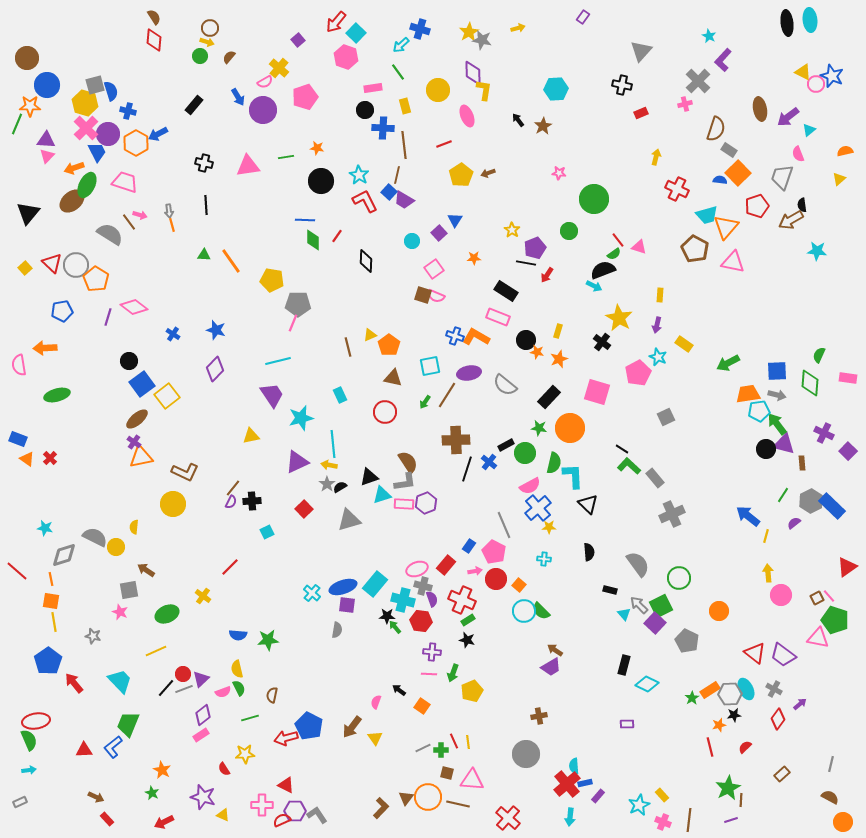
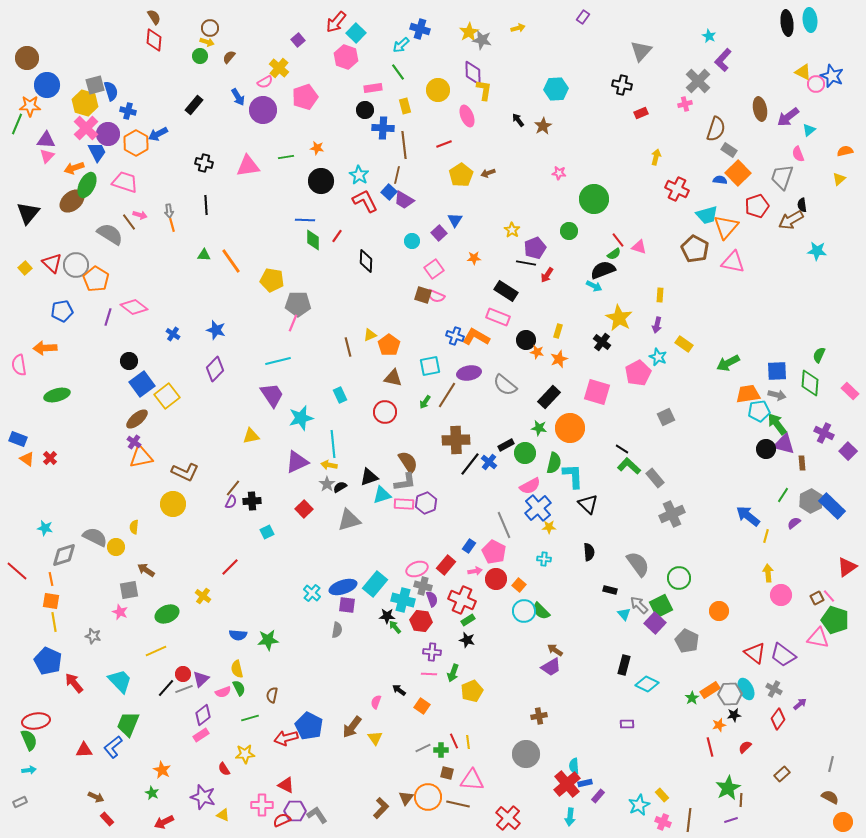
pink rectangle at (848, 378): moved 2 px right, 13 px down; rotated 36 degrees clockwise
black line at (467, 469): moved 3 px right, 5 px up; rotated 20 degrees clockwise
blue pentagon at (48, 661): rotated 12 degrees counterclockwise
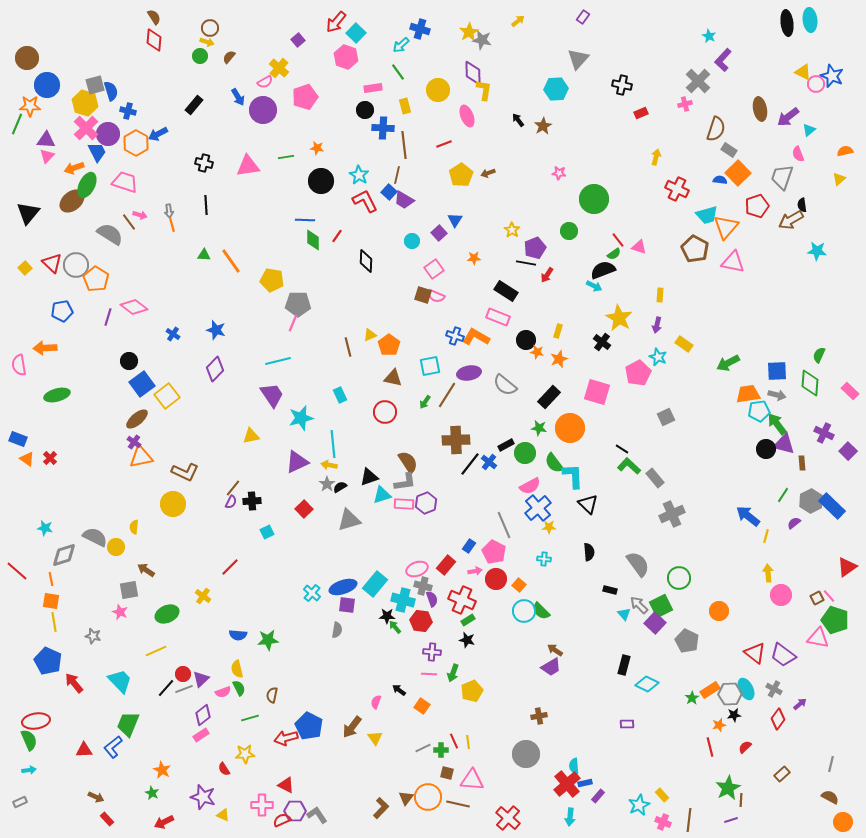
yellow arrow at (518, 28): moved 7 px up; rotated 24 degrees counterclockwise
gray triangle at (641, 51): moved 63 px left, 8 px down
green semicircle at (554, 463): rotated 130 degrees clockwise
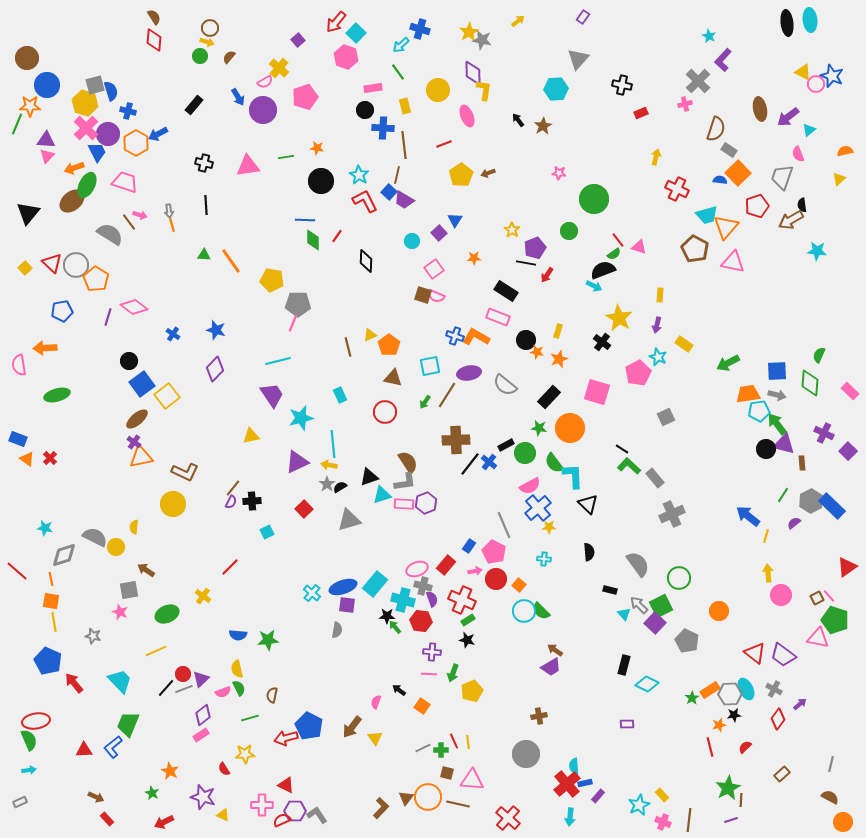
orange star at (162, 770): moved 8 px right, 1 px down
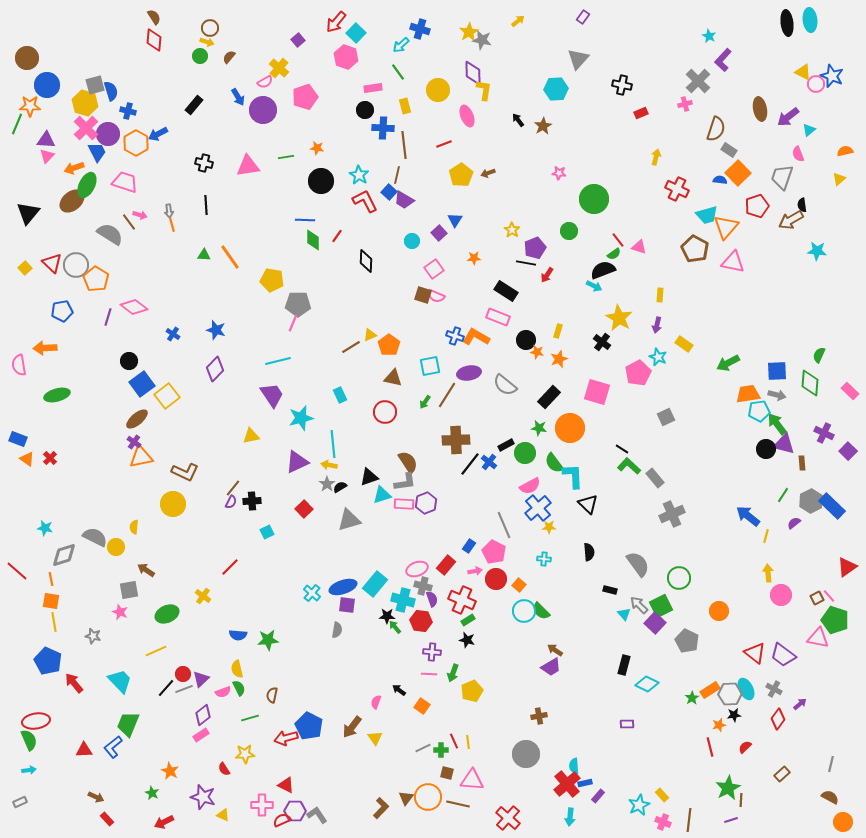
orange line at (231, 261): moved 1 px left, 4 px up
brown line at (348, 347): moved 3 px right; rotated 72 degrees clockwise
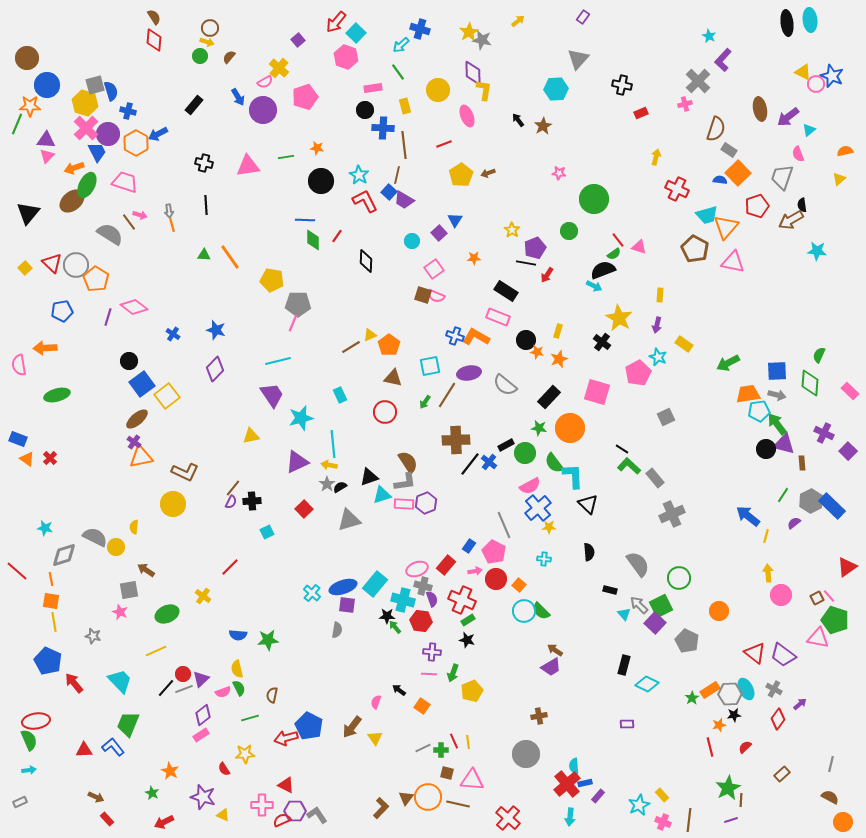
blue L-shape at (113, 747): rotated 90 degrees clockwise
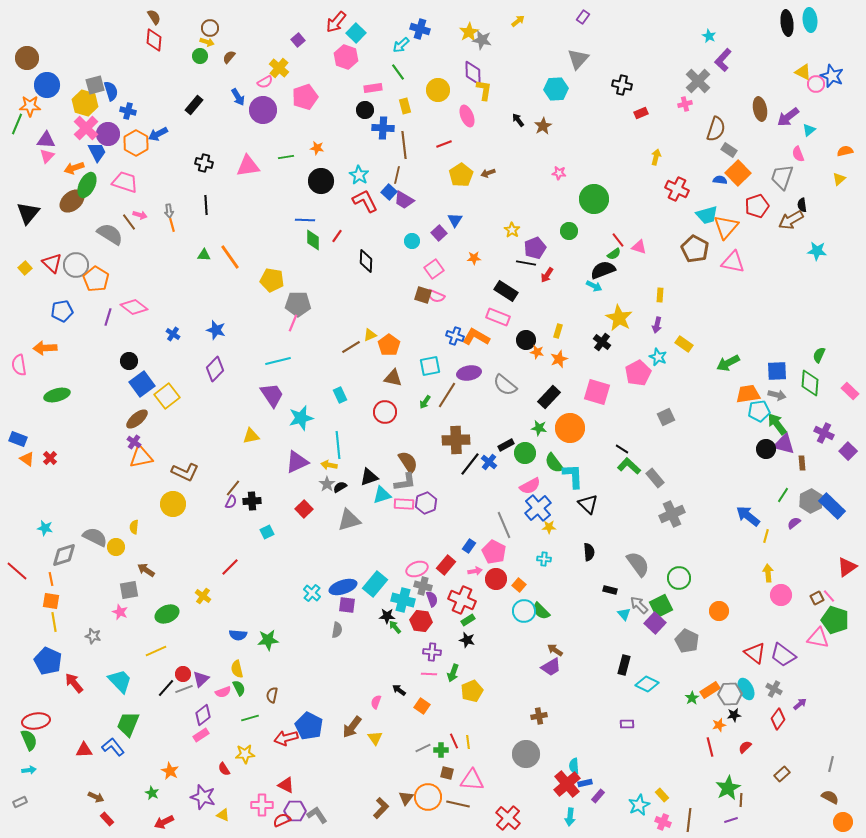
cyan line at (333, 444): moved 5 px right, 1 px down
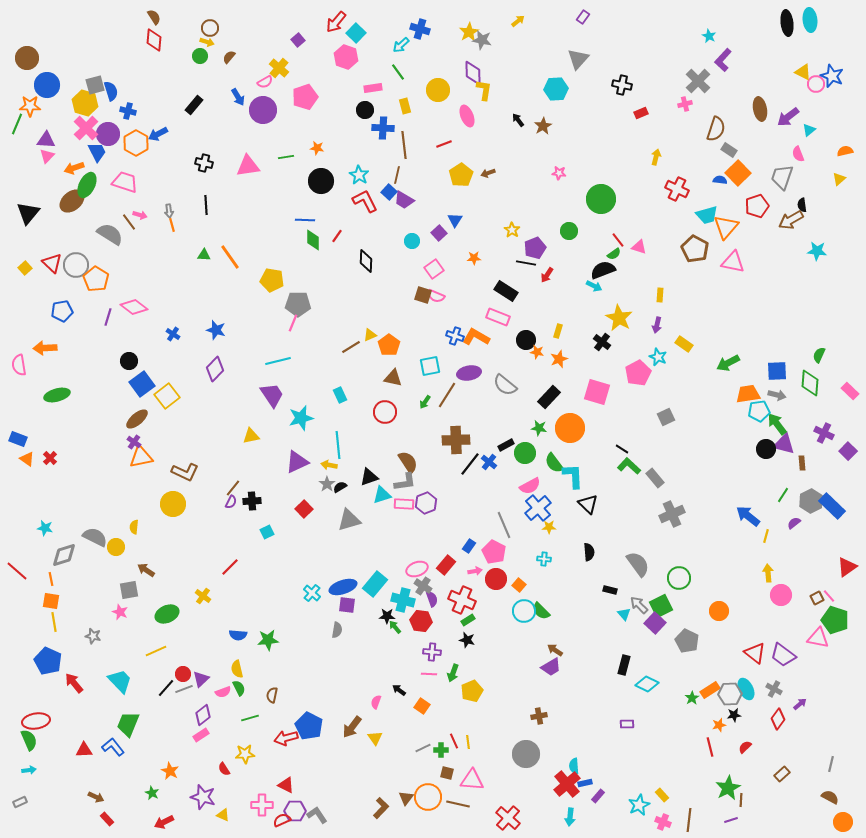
green circle at (594, 199): moved 7 px right
gray cross at (423, 586): rotated 18 degrees clockwise
